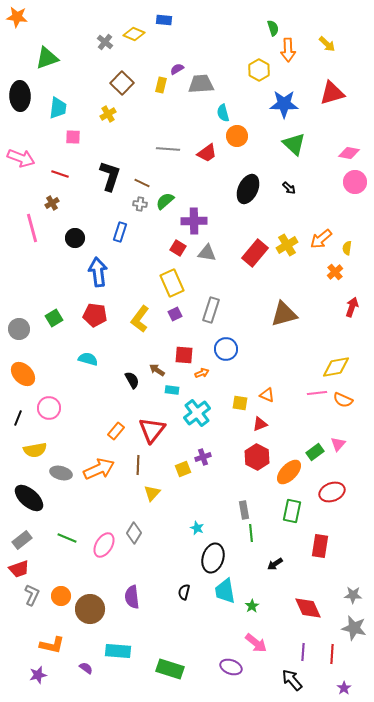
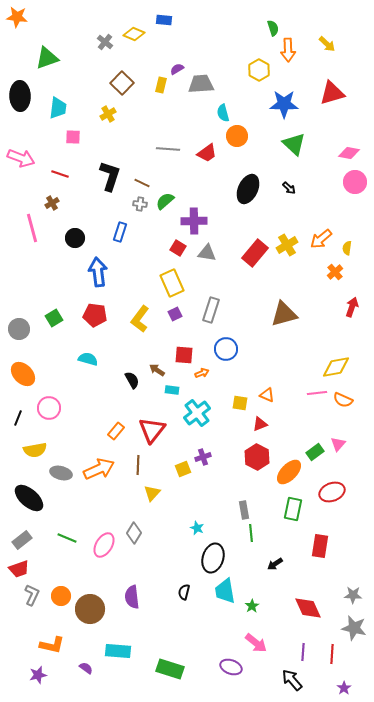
green rectangle at (292, 511): moved 1 px right, 2 px up
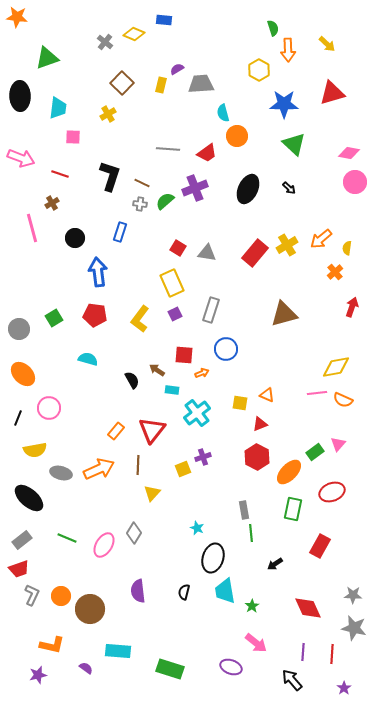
purple cross at (194, 221): moved 1 px right, 33 px up; rotated 20 degrees counterclockwise
red rectangle at (320, 546): rotated 20 degrees clockwise
purple semicircle at (132, 597): moved 6 px right, 6 px up
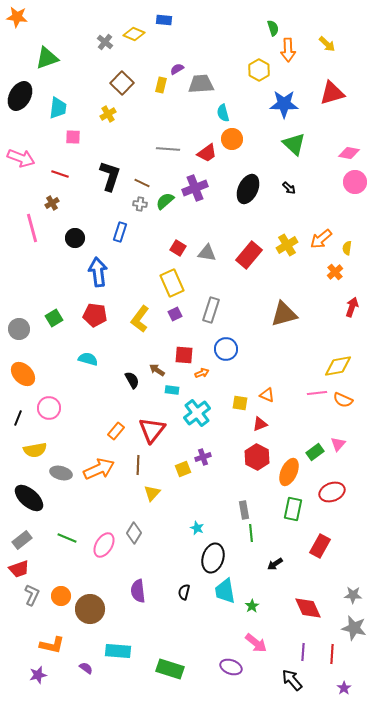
black ellipse at (20, 96): rotated 32 degrees clockwise
orange circle at (237, 136): moved 5 px left, 3 px down
red rectangle at (255, 253): moved 6 px left, 2 px down
yellow diamond at (336, 367): moved 2 px right, 1 px up
orange ellipse at (289, 472): rotated 20 degrees counterclockwise
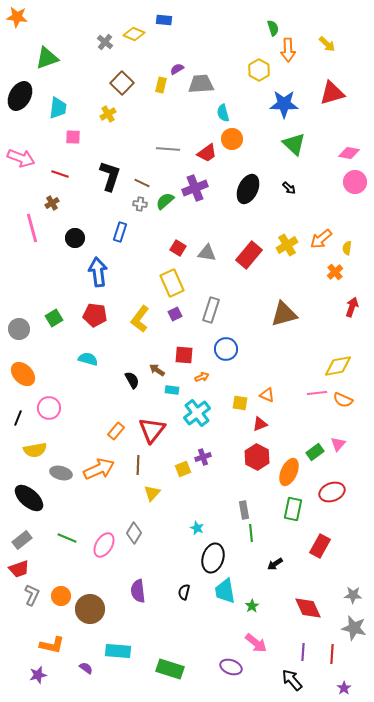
orange arrow at (202, 373): moved 4 px down
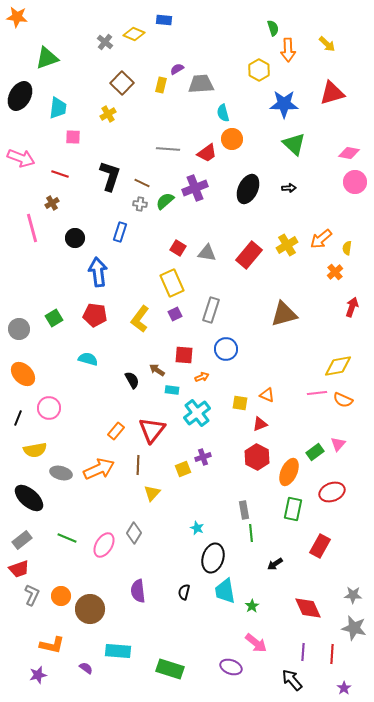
black arrow at (289, 188): rotated 48 degrees counterclockwise
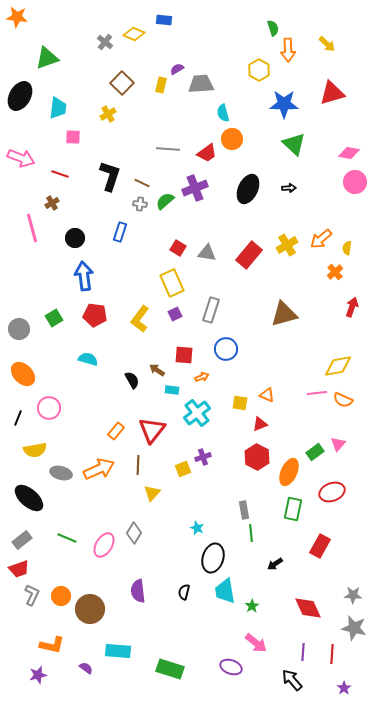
blue arrow at (98, 272): moved 14 px left, 4 px down
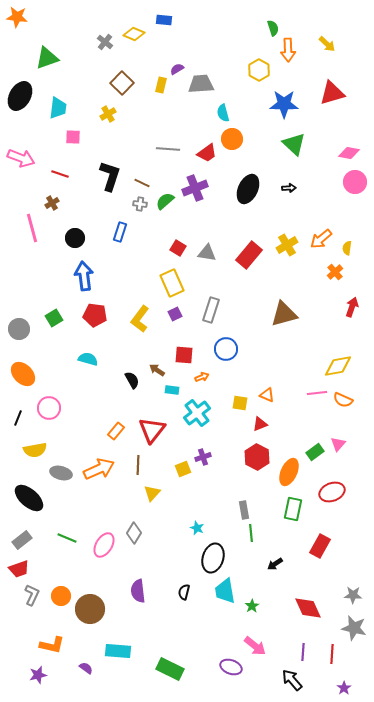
pink arrow at (256, 643): moved 1 px left, 3 px down
green rectangle at (170, 669): rotated 8 degrees clockwise
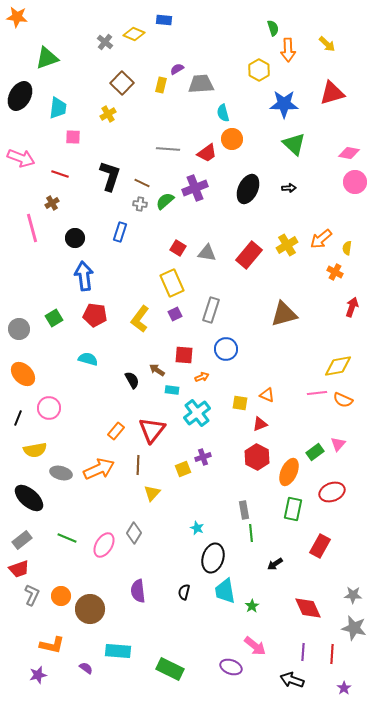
orange cross at (335, 272): rotated 21 degrees counterclockwise
black arrow at (292, 680): rotated 30 degrees counterclockwise
